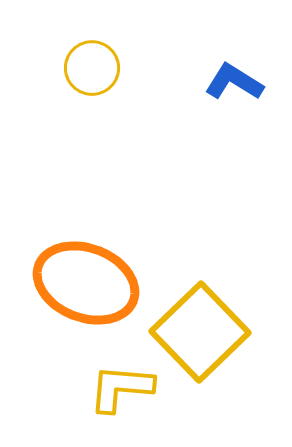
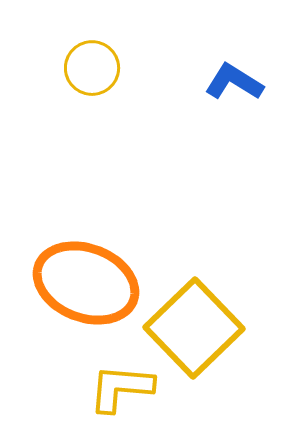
yellow square: moved 6 px left, 4 px up
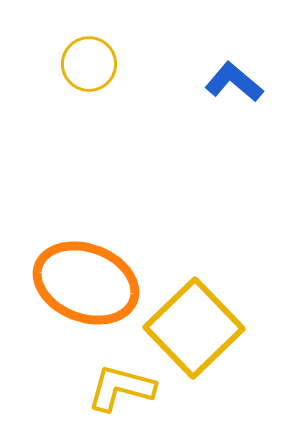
yellow circle: moved 3 px left, 4 px up
blue L-shape: rotated 8 degrees clockwise
yellow L-shape: rotated 10 degrees clockwise
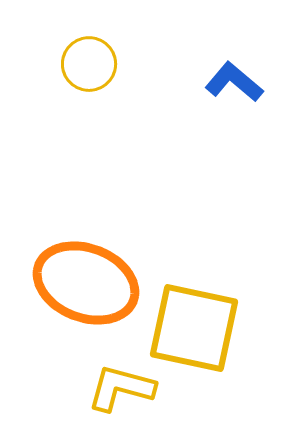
yellow square: rotated 34 degrees counterclockwise
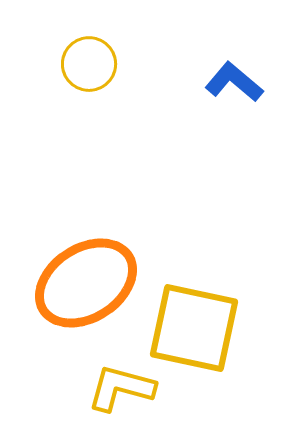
orange ellipse: rotated 54 degrees counterclockwise
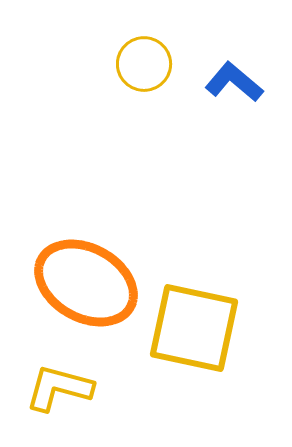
yellow circle: moved 55 px right
orange ellipse: rotated 62 degrees clockwise
yellow L-shape: moved 62 px left
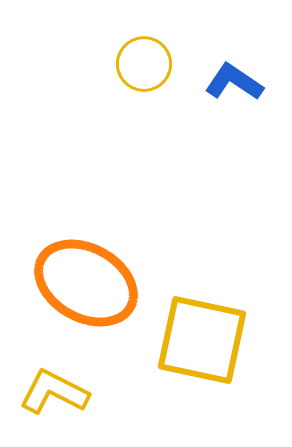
blue L-shape: rotated 6 degrees counterclockwise
yellow square: moved 8 px right, 12 px down
yellow L-shape: moved 5 px left, 4 px down; rotated 12 degrees clockwise
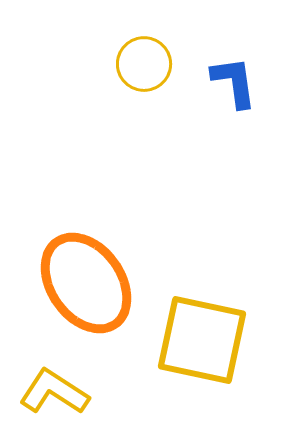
blue L-shape: rotated 48 degrees clockwise
orange ellipse: rotated 26 degrees clockwise
yellow L-shape: rotated 6 degrees clockwise
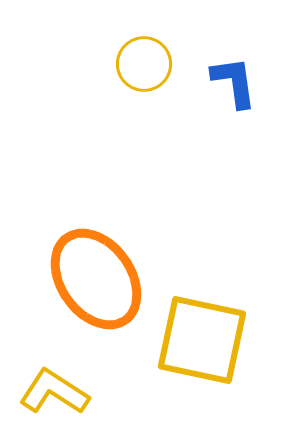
orange ellipse: moved 10 px right, 4 px up
